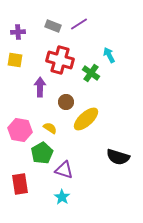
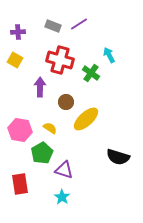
yellow square: rotated 21 degrees clockwise
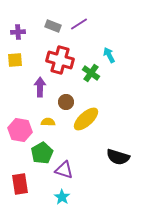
yellow square: rotated 35 degrees counterclockwise
yellow semicircle: moved 2 px left, 6 px up; rotated 32 degrees counterclockwise
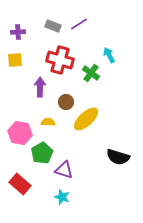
pink hexagon: moved 3 px down
red rectangle: rotated 40 degrees counterclockwise
cyan star: rotated 14 degrees counterclockwise
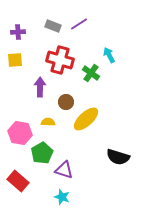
red rectangle: moved 2 px left, 3 px up
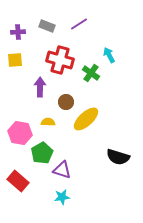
gray rectangle: moved 6 px left
purple triangle: moved 2 px left
cyan star: rotated 28 degrees counterclockwise
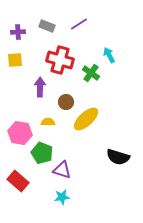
green pentagon: rotated 20 degrees counterclockwise
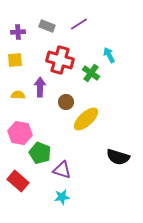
yellow semicircle: moved 30 px left, 27 px up
green pentagon: moved 2 px left
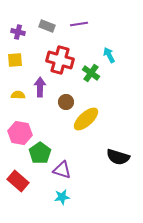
purple line: rotated 24 degrees clockwise
purple cross: rotated 16 degrees clockwise
green pentagon: rotated 15 degrees clockwise
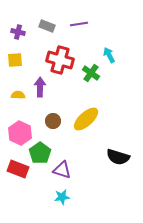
brown circle: moved 13 px left, 19 px down
pink hexagon: rotated 15 degrees clockwise
red rectangle: moved 12 px up; rotated 20 degrees counterclockwise
